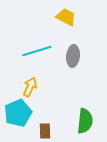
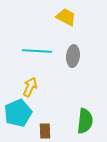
cyan line: rotated 20 degrees clockwise
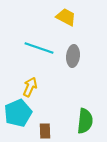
cyan line: moved 2 px right, 3 px up; rotated 16 degrees clockwise
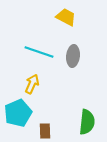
cyan line: moved 4 px down
yellow arrow: moved 2 px right, 3 px up
green semicircle: moved 2 px right, 1 px down
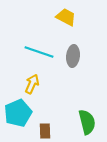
green semicircle: rotated 20 degrees counterclockwise
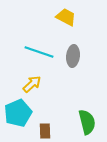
yellow arrow: rotated 24 degrees clockwise
